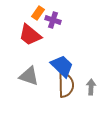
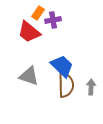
purple cross: rotated 28 degrees counterclockwise
red trapezoid: moved 1 px left, 3 px up
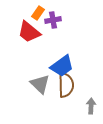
blue trapezoid: rotated 100 degrees clockwise
gray triangle: moved 11 px right, 8 px down; rotated 25 degrees clockwise
gray arrow: moved 19 px down
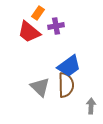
purple cross: moved 3 px right, 6 px down
blue trapezoid: moved 7 px right
gray triangle: moved 3 px down
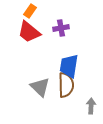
orange rectangle: moved 8 px left, 2 px up
purple cross: moved 5 px right, 2 px down
blue trapezoid: rotated 135 degrees clockwise
